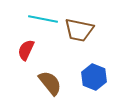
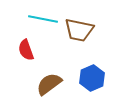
red semicircle: rotated 45 degrees counterclockwise
blue hexagon: moved 2 px left, 1 px down; rotated 15 degrees clockwise
brown semicircle: moved 1 px left, 1 px down; rotated 88 degrees counterclockwise
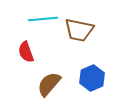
cyan line: rotated 16 degrees counterclockwise
red semicircle: moved 2 px down
brown semicircle: rotated 12 degrees counterclockwise
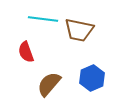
cyan line: rotated 12 degrees clockwise
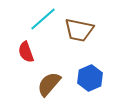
cyan line: rotated 48 degrees counterclockwise
blue hexagon: moved 2 px left
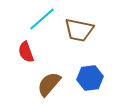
cyan line: moved 1 px left
blue hexagon: rotated 15 degrees clockwise
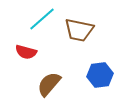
red semicircle: rotated 55 degrees counterclockwise
blue hexagon: moved 10 px right, 3 px up
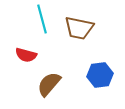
cyan line: rotated 64 degrees counterclockwise
brown trapezoid: moved 2 px up
red semicircle: moved 3 px down
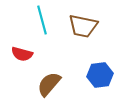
cyan line: moved 1 px down
brown trapezoid: moved 4 px right, 2 px up
red semicircle: moved 4 px left, 1 px up
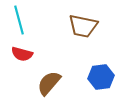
cyan line: moved 23 px left
blue hexagon: moved 1 px right, 2 px down
brown semicircle: moved 1 px up
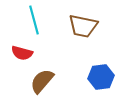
cyan line: moved 15 px right
red semicircle: moved 1 px up
brown semicircle: moved 7 px left, 2 px up
